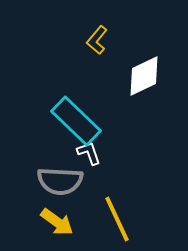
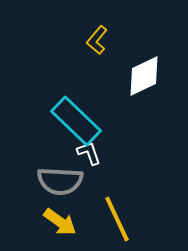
yellow arrow: moved 3 px right
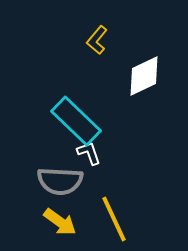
yellow line: moved 3 px left
